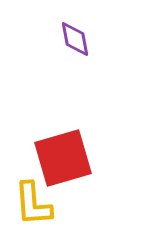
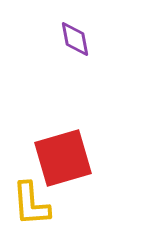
yellow L-shape: moved 2 px left
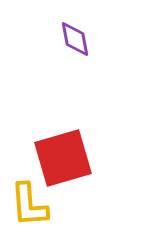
yellow L-shape: moved 2 px left, 1 px down
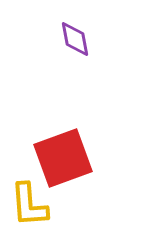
red square: rotated 4 degrees counterclockwise
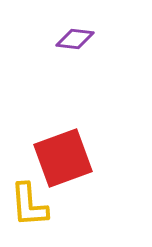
purple diamond: rotated 72 degrees counterclockwise
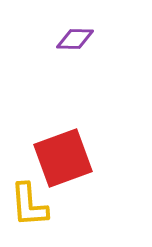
purple diamond: rotated 6 degrees counterclockwise
